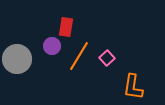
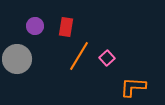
purple circle: moved 17 px left, 20 px up
orange L-shape: rotated 84 degrees clockwise
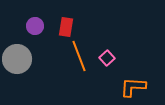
orange line: rotated 52 degrees counterclockwise
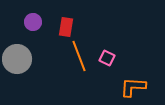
purple circle: moved 2 px left, 4 px up
pink square: rotated 21 degrees counterclockwise
